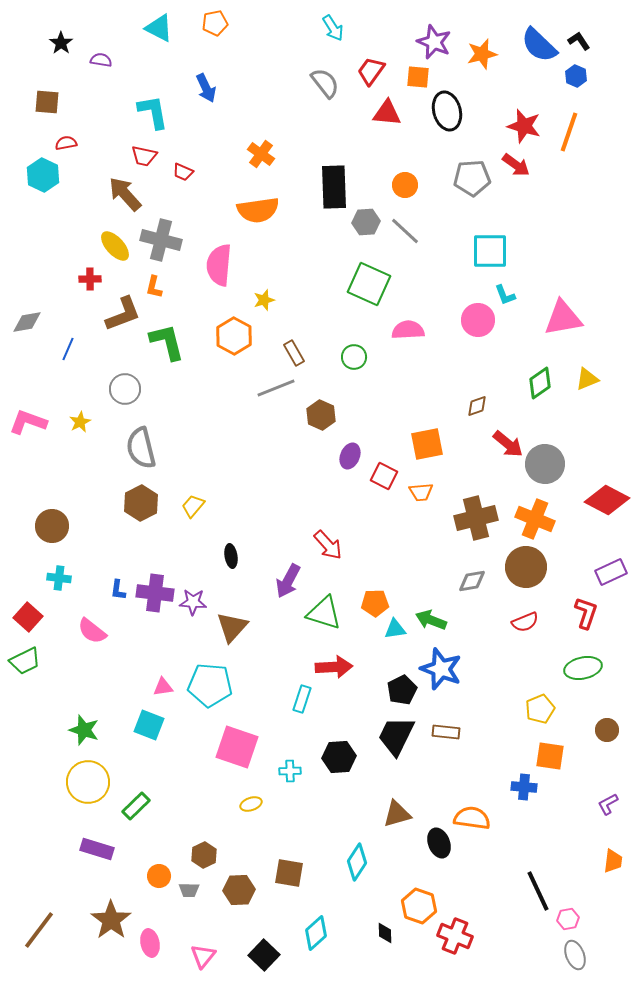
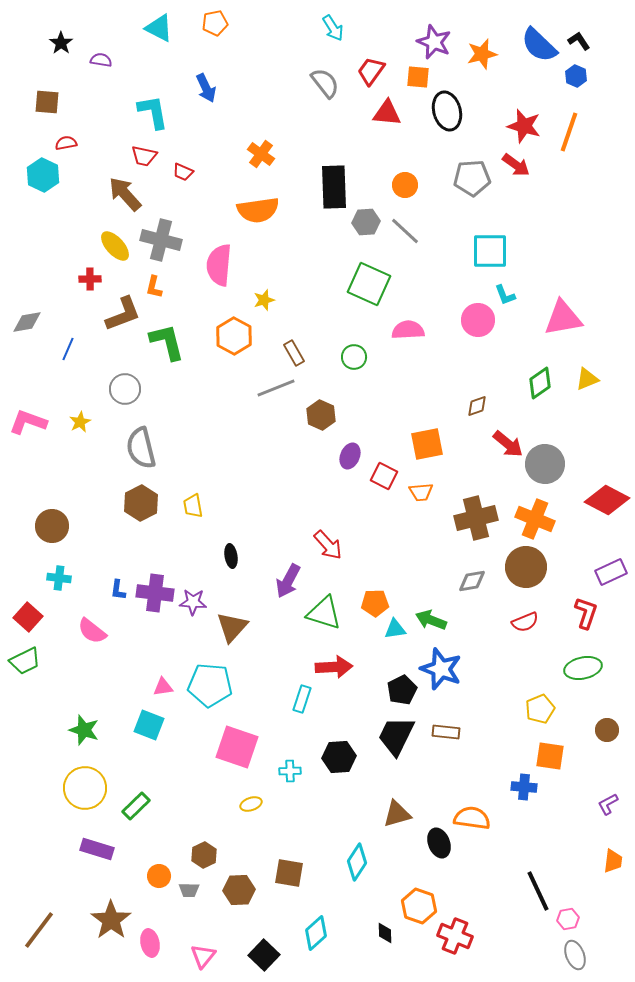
yellow trapezoid at (193, 506): rotated 50 degrees counterclockwise
yellow circle at (88, 782): moved 3 px left, 6 px down
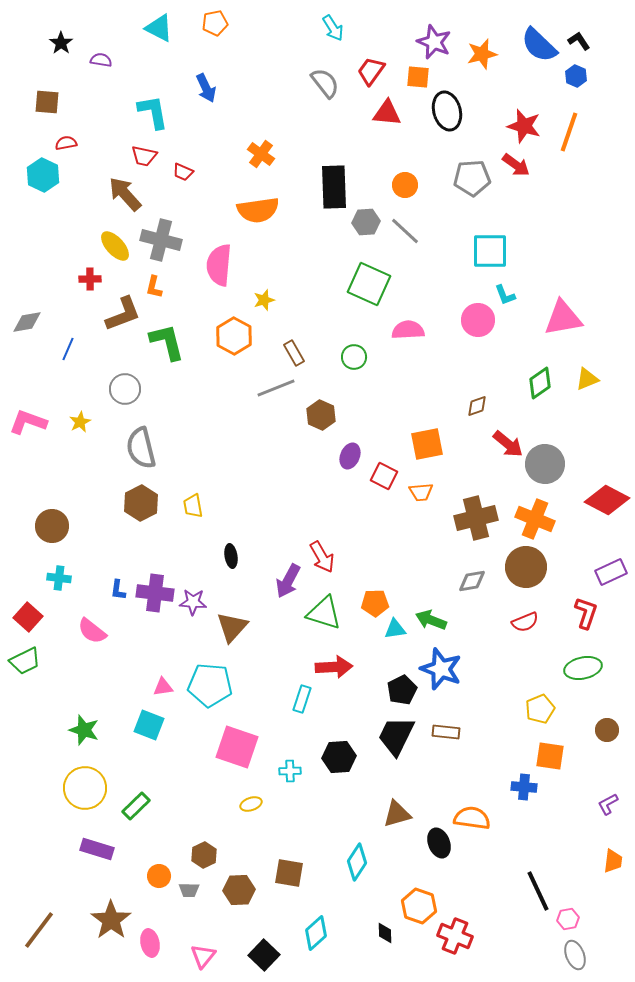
red arrow at (328, 545): moved 6 px left, 12 px down; rotated 12 degrees clockwise
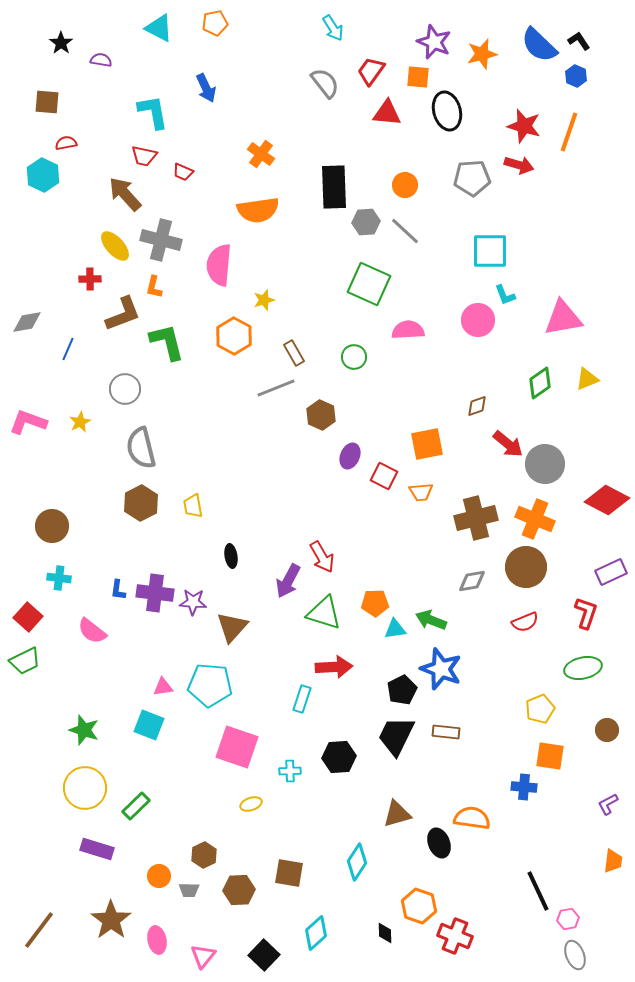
red arrow at (516, 165): moved 3 px right; rotated 20 degrees counterclockwise
pink ellipse at (150, 943): moved 7 px right, 3 px up
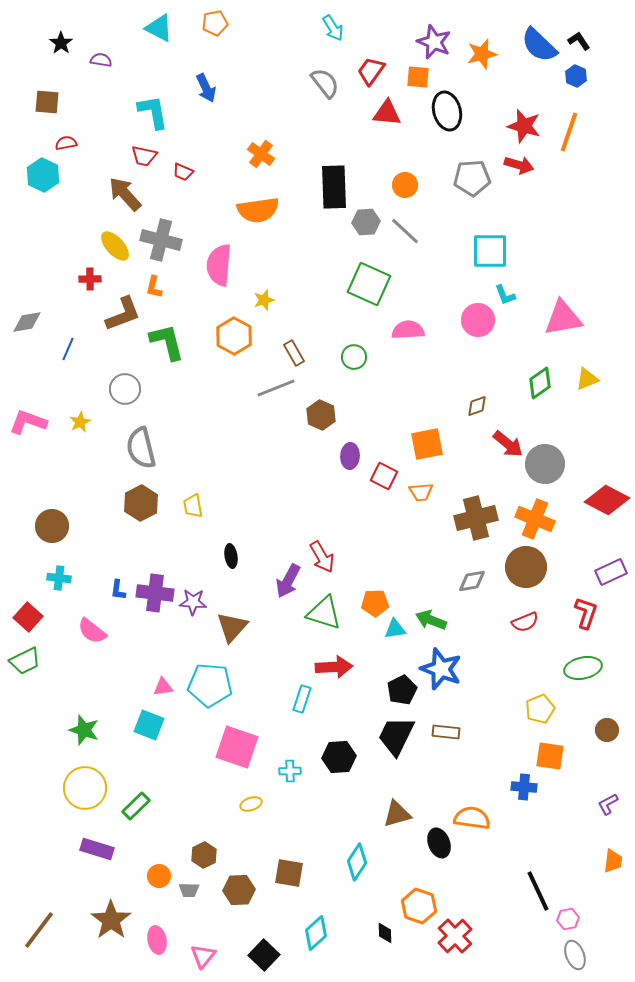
purple ellipse at (350, 456): rotated 20 degrees counterclockwise
red cross at (455, 936): rotated 24 degrees clockwise
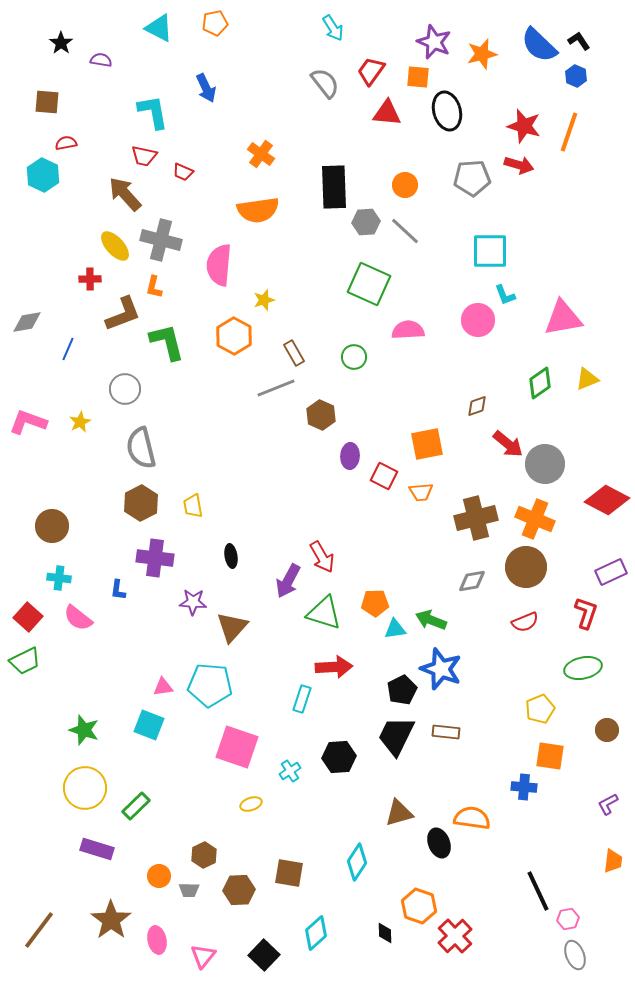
purple cross at (155, 593): moved 35 px up
pink semicircle at (92, 631): moved 14 px left, 13 px up
cyan cross at (290, 771): rotated 30 degrees counterclockwise
brown triangle at (397, 814): moved 2 px right, 1 px up
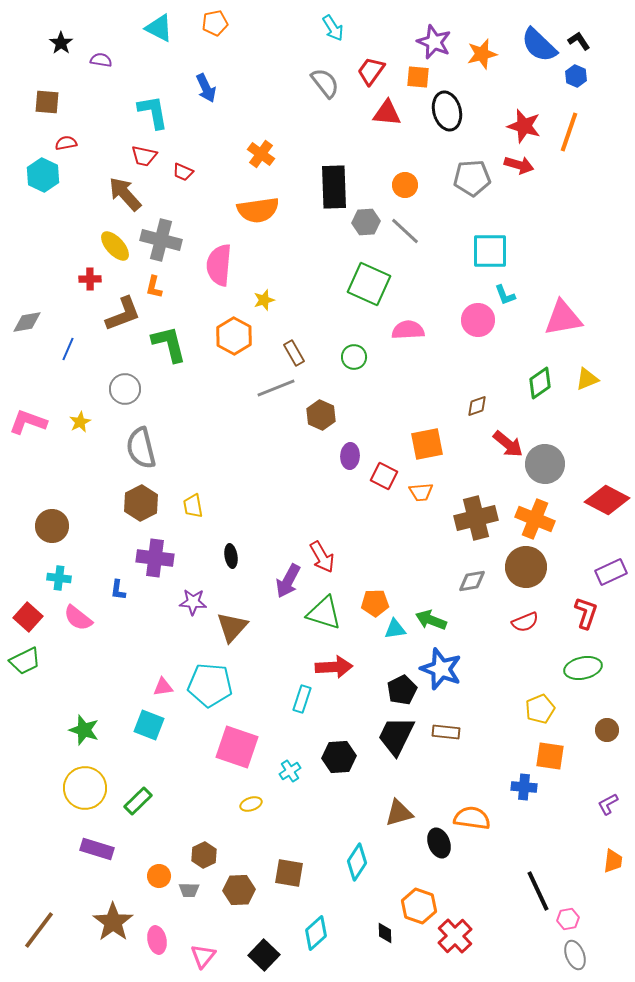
green L-shape at (167, 342): moved 2 px right, 2 px down
green rectangle at (136, 806): moved 2 px right, 5 px up
brown star at (111, 920): moved 2 px right, 2 px down
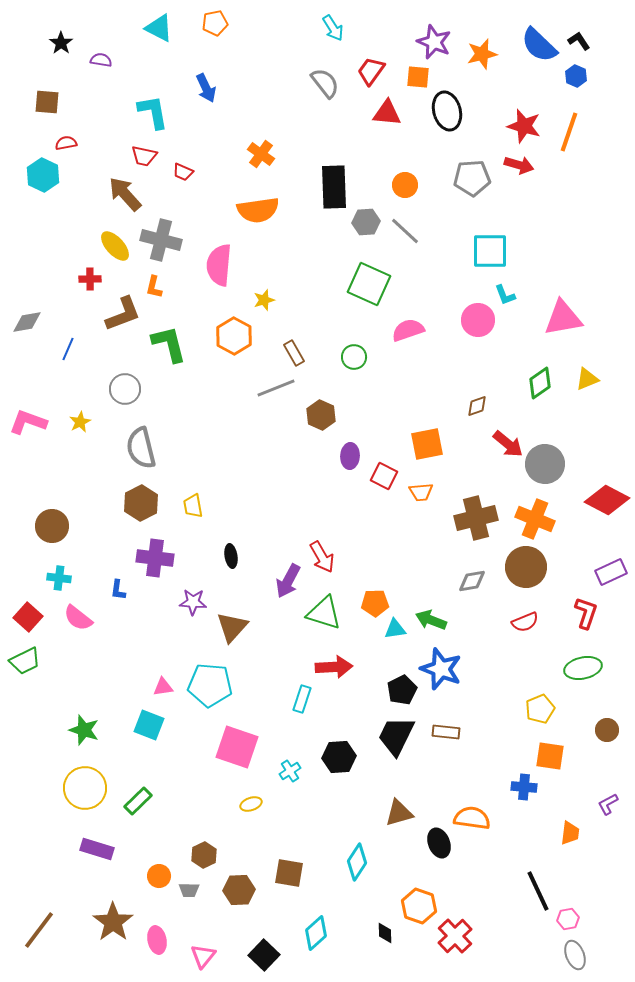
pink semicircle at (408, 330): rotated 16 degrees counterclockwise
orange trapezoid at (613, 861): moved 43 px left, 28 px up
